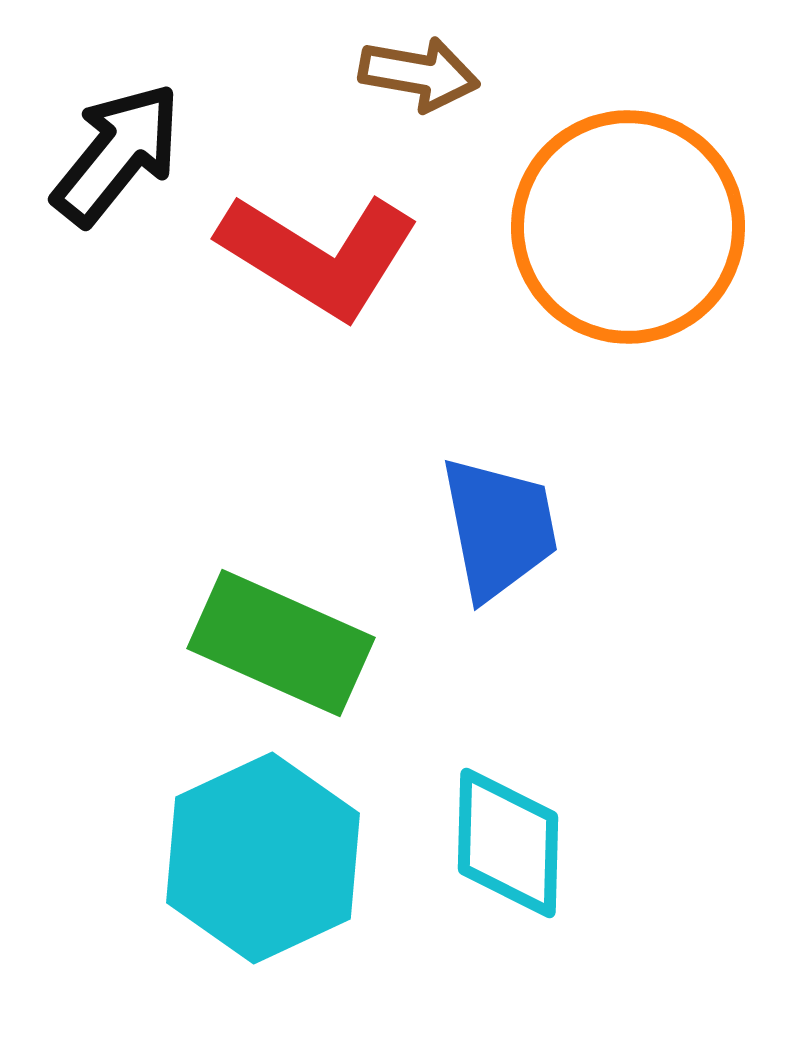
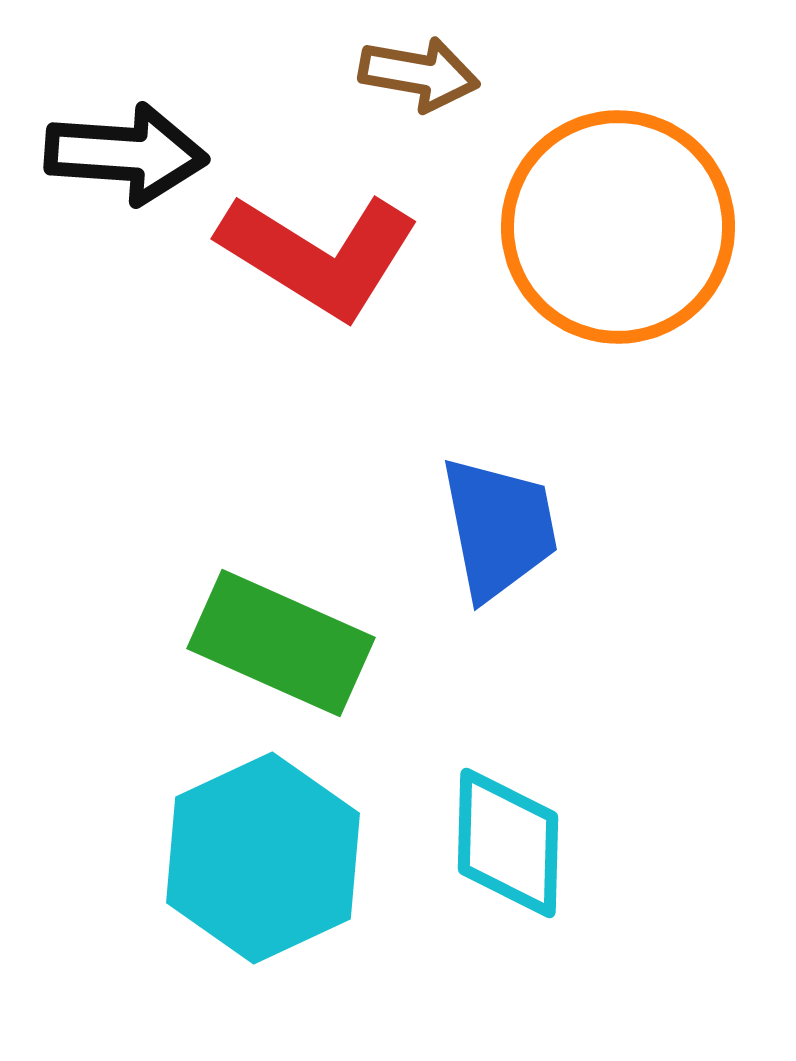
black arrow: moved 9 px right; rotated 55 degrees clockwise
orange circle: moved 10 px left
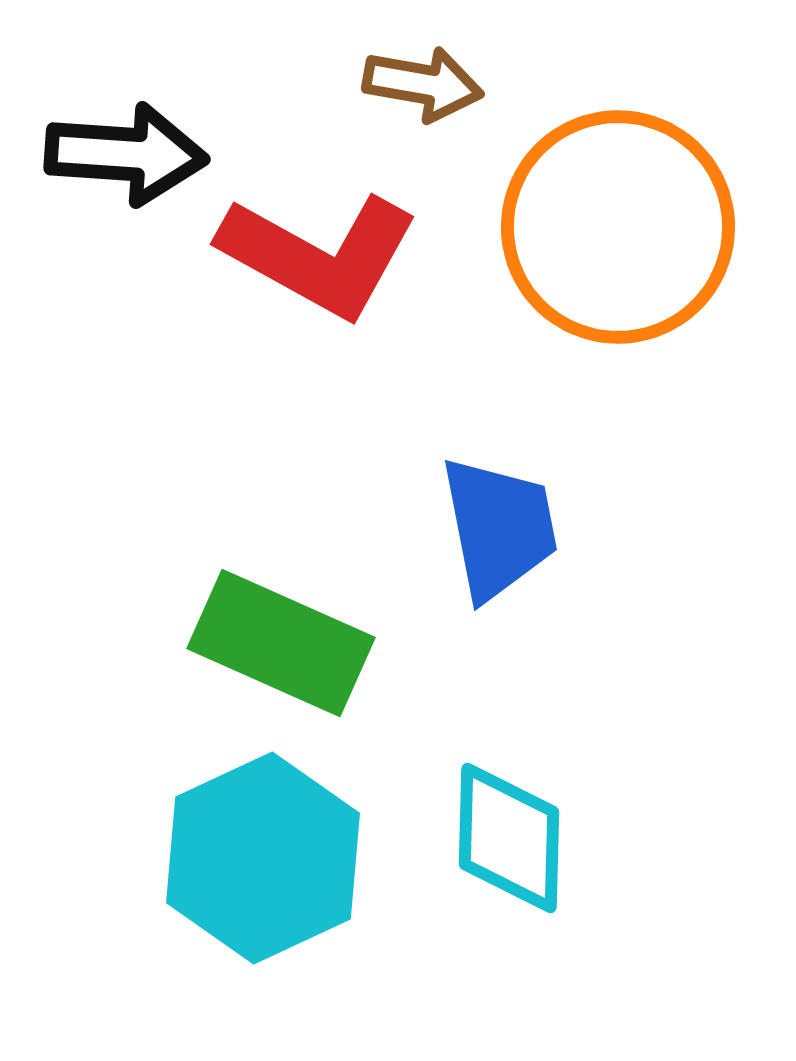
brown arrow: moved 4 px right, 10 px down
red L-shape: rotated 3 degrees counterclockwise
cyan diamond: moved 1 px right, 5 px up
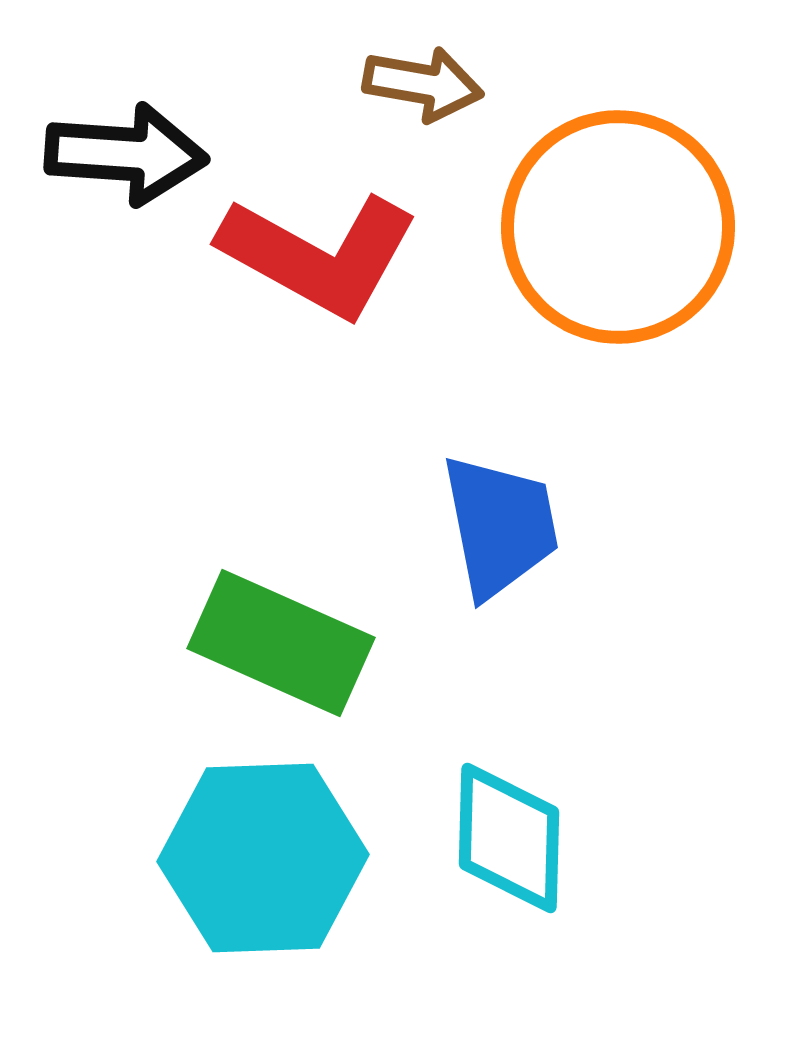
blue trapezoid: moved 1 px right, 2 px up
cyan hexagon: rotated 23 degrees clockwise
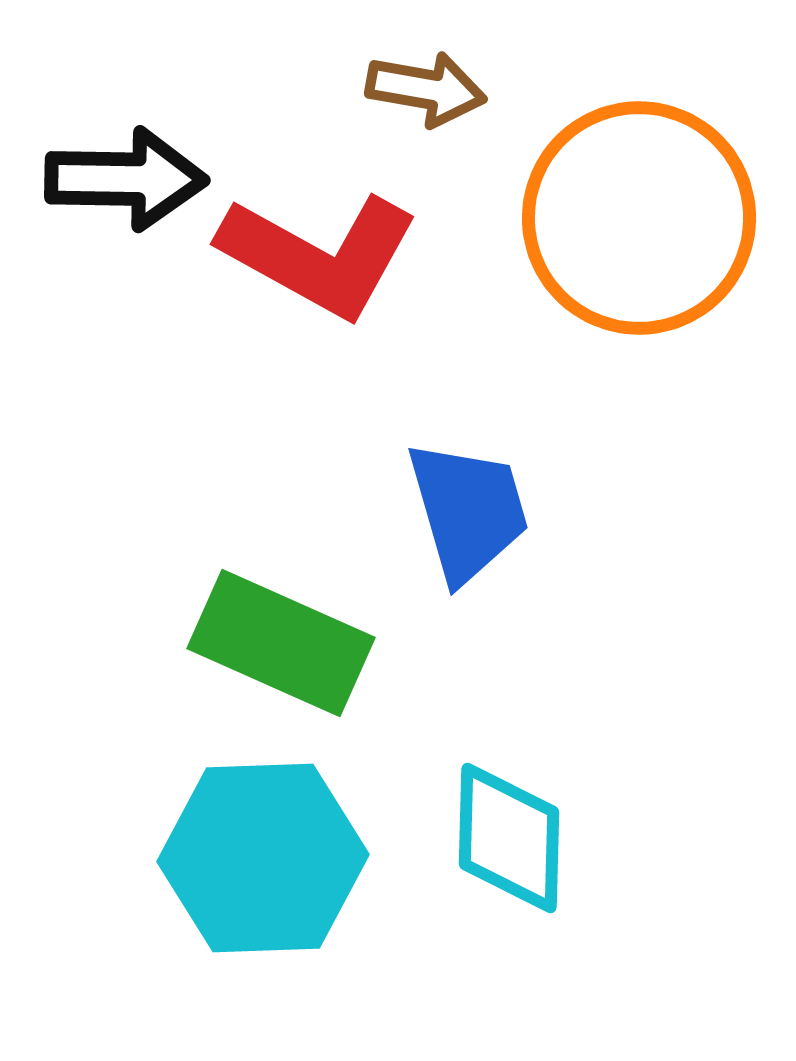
brown arrow: moved 3 px right, 5 px down
black arrow: moved 25 px down; rotated 3 degrees counterclockwise
orange circle: moved 21 px right, 9 px up
blue trapezoid: moved 32 px left, 15 px up; rotated 5 degrees counterclockwise
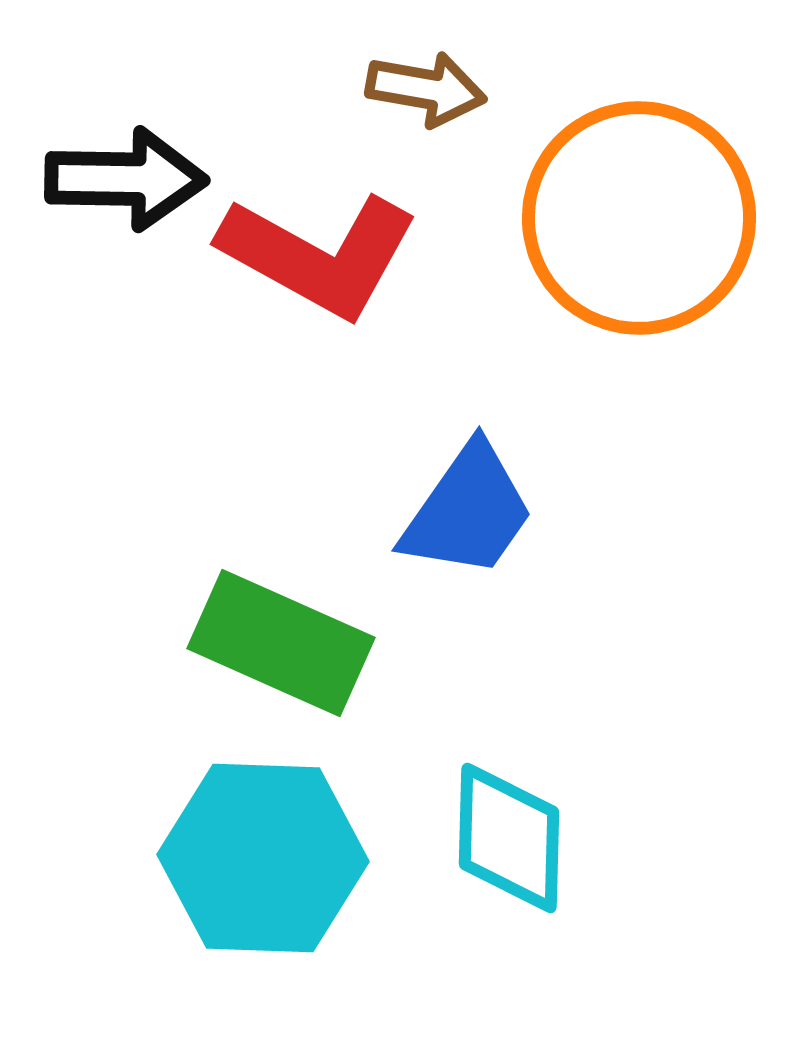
blue trapezoid: rotated 51 degrees clockwise
cyan hexagon: rotated 4 degrees clockwise
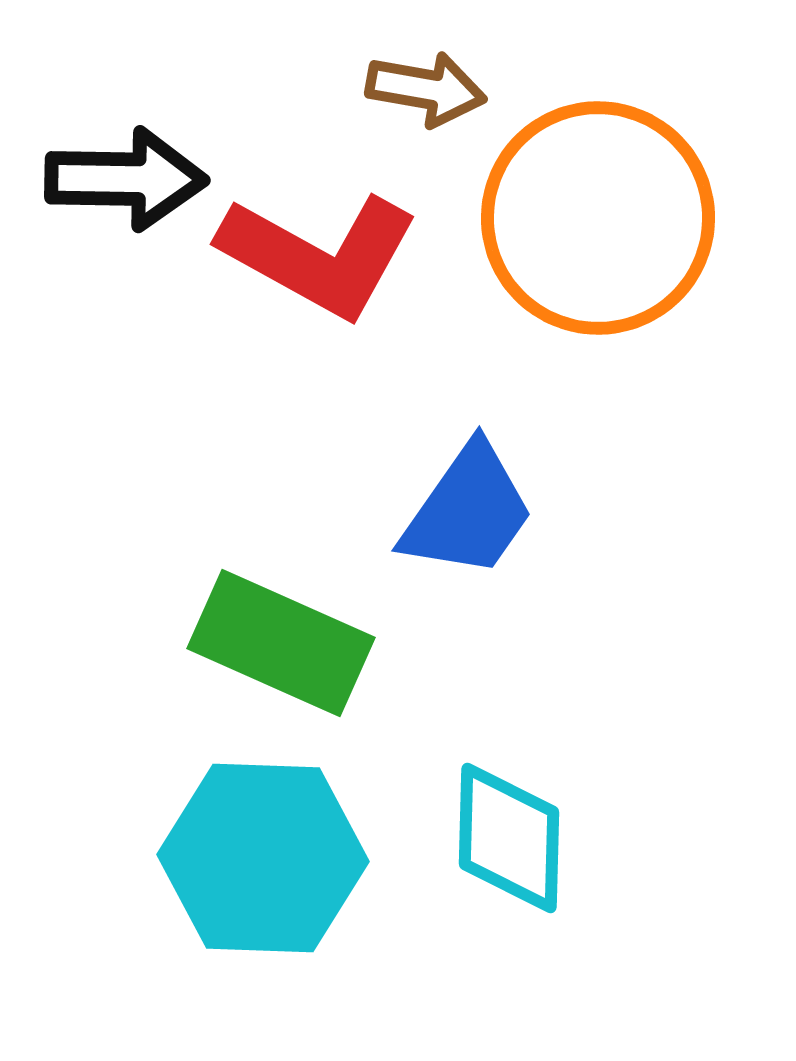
orange circle: moved 41 px left
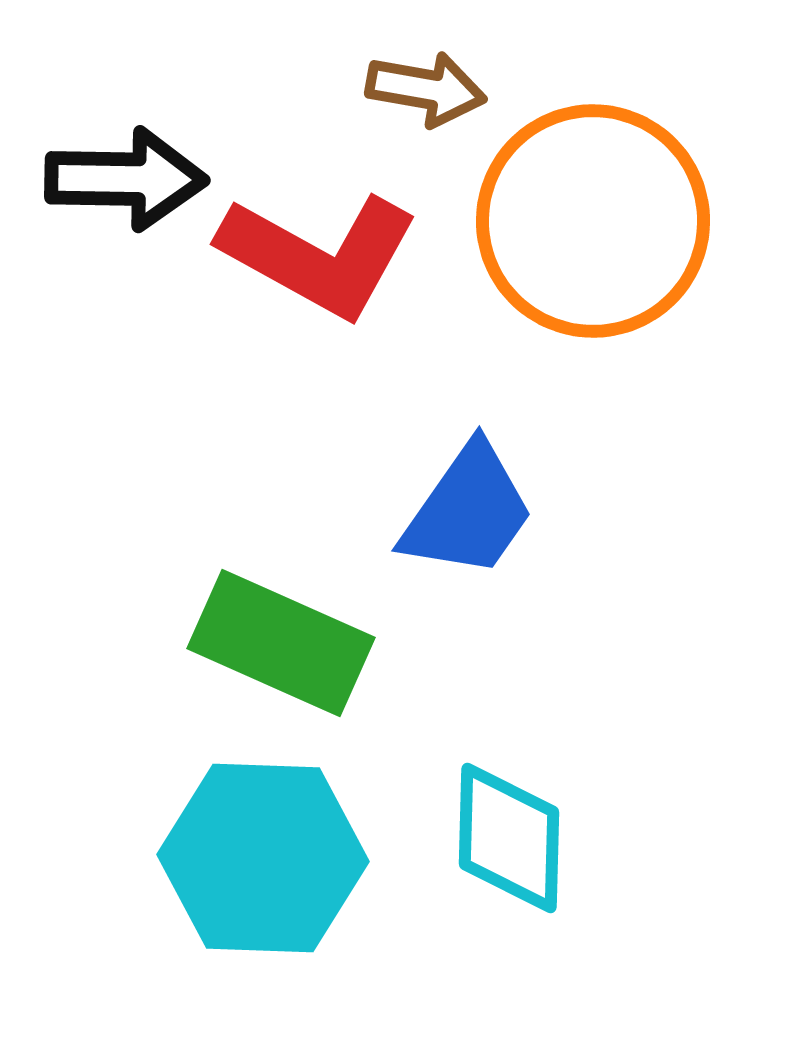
orange circle: moved 5 px left, 3 px down
